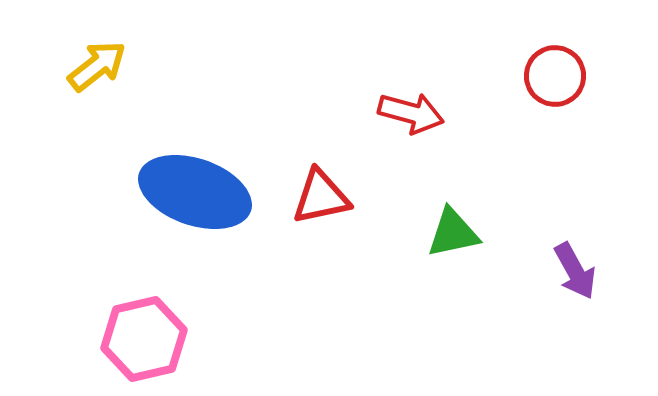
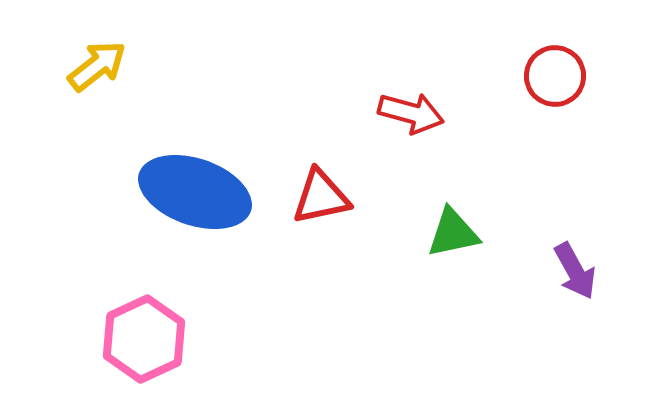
pink hexagon: rotated 12 degrees counterclockwise
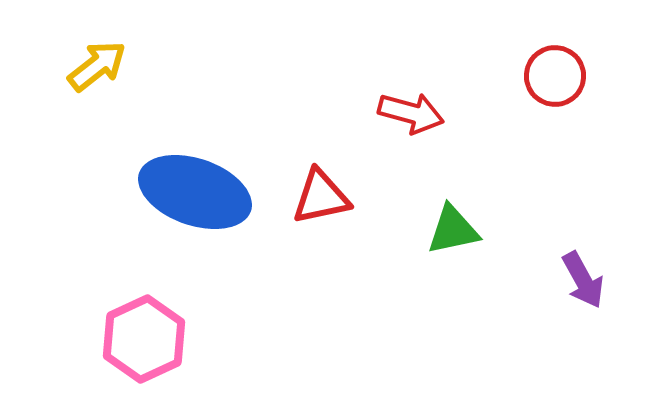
green triangle: moved 3 px up
purple arrow: moved 8 px right, 9 px down
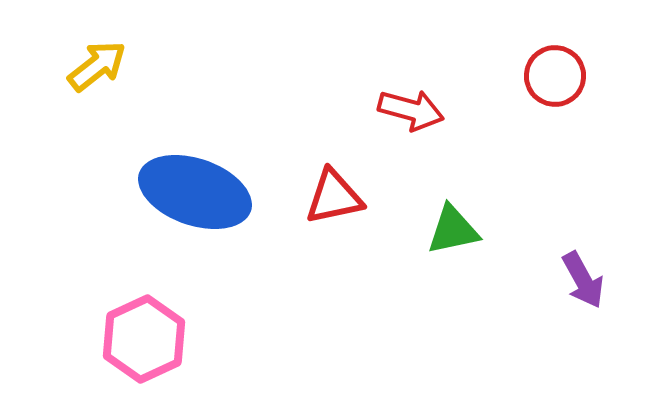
red arrow: moved 3 px up
red triangle: moved 13 px right
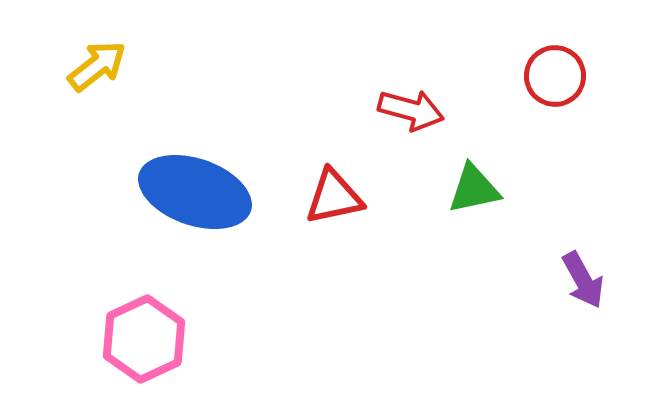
green triangle: moved 21 px right, 41 px up
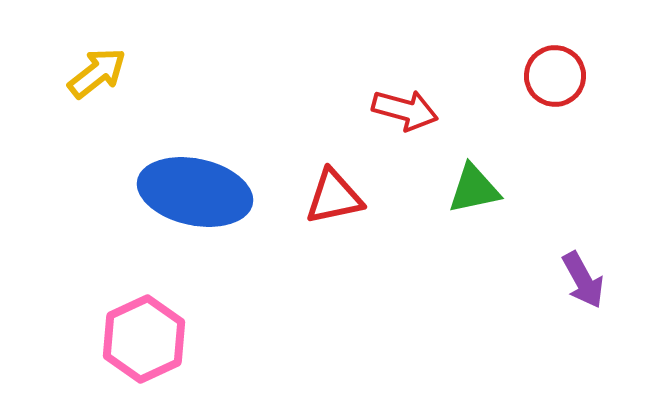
yellow arrow: moved 7 px down
red arrow: moved 6 px left
blue ellipse: rotated 7 degrees counterclockwise
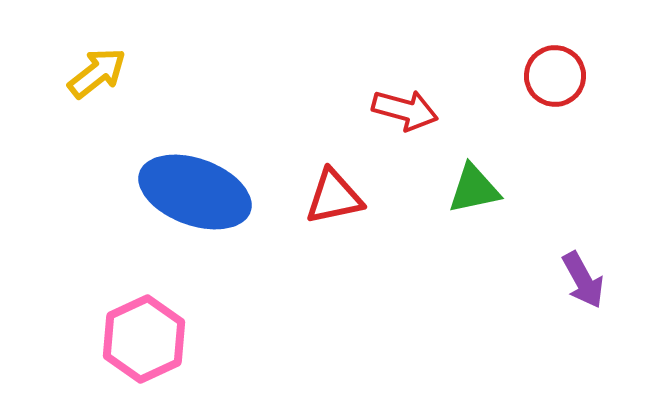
blue ellipse: rotated 8 degrees clockwise
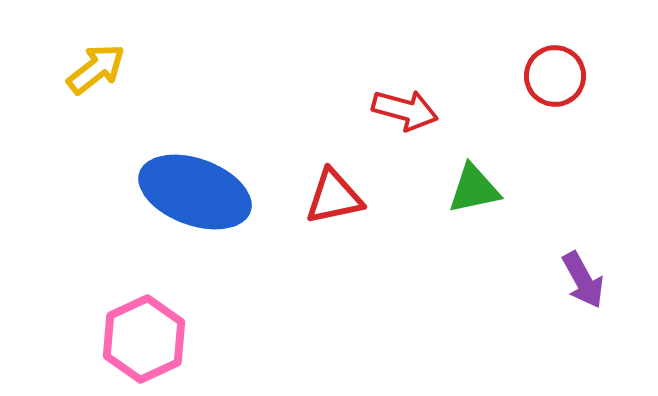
yellow arrow: moved 1 px left, 4 px up
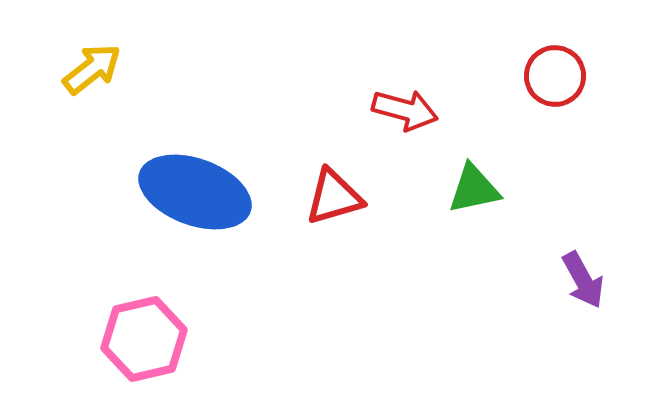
yellow arrow: moved 4 px left
red triangle: rotated 4 degrees counterclockwise
pink hexagon: rotated 12 degrees clockwise
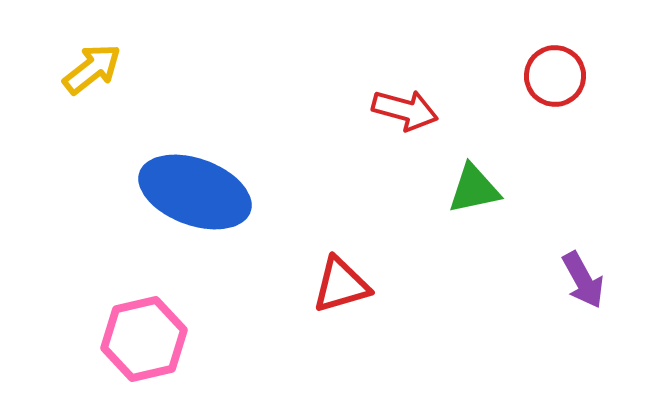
red triangle: moved 7 px right, 88 px down
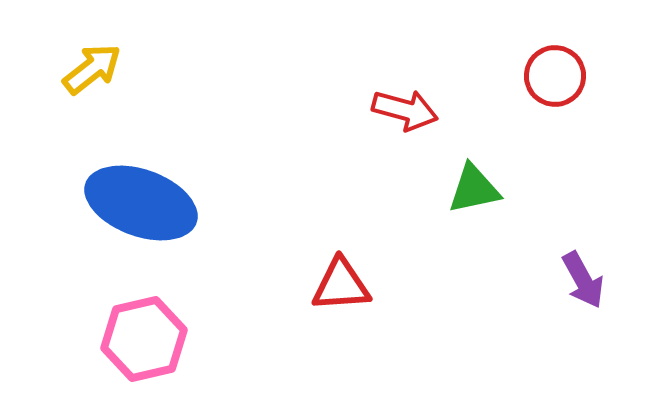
blue ellipse: moved 54 px left, 11 px down
red triangle: rotated 12 degrees clockwise
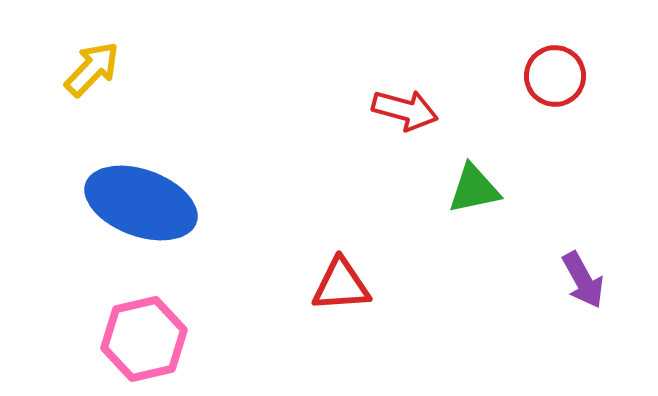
yellow arrow: rotated 8 degrees counterclockwise
